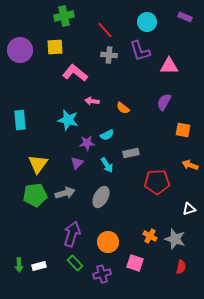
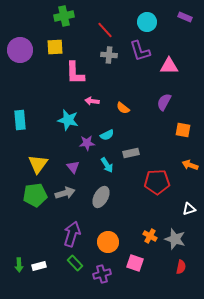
pink L-shape: rotated 130 degrees counterclockwise
purple triangle: moved 4 px left, 4 px down; rotated 24 degrees counterclockwise
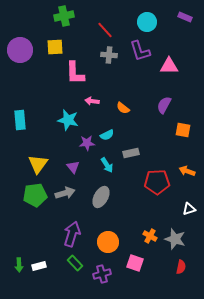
purple semicircle: moved 3 px down
orange arrow: moved 3 px left, 6 px down
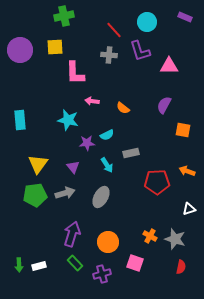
red line: moved 9 px right
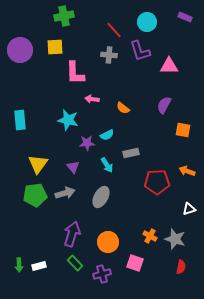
pink arrow: moved 2 px up
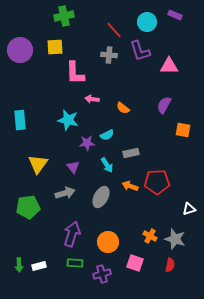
purple rectangle: moved 10 px left, 2 px up
orange arrow: moved 57 px left, 15 px down
green pentagon: moved 7 px left, 12 px down
green rectangle: rotated 42 degrees counterclockwise
red semicircle: moved 11 px left, 2 px up
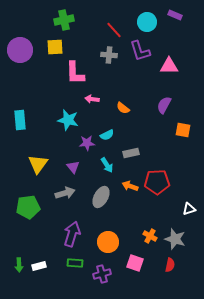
green cross: moved 4 px down
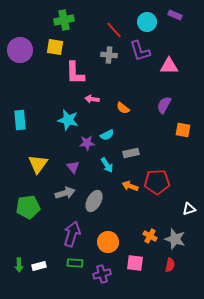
yellow square: rotated 12 degrees clockwise
gray ellipse: moved 7 px left, 4 px down
pink square: rotated 12 degrees counterclockwise
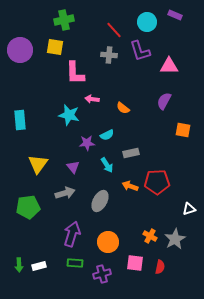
purple semicircle: moved 4 px up
cyan star: moved 1 px right, 5 px up
gray ellipse: moved 6 px right
gray star: rotated 25 degrees clockwise
red semicircle: moved 10 px left, 2 px down
